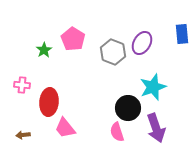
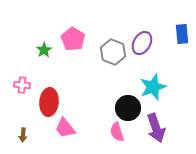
brown arrow: rotated 80 degrees counterclockwise
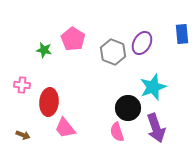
green star: rotated 28 degrees counterclockwise
brown arrow: rotated 72 degrees counterclockwise
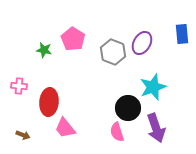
pink cross: moved 3 px left, 1 px down
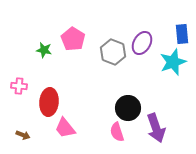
cyan star: moved 20 px right, 25 px up
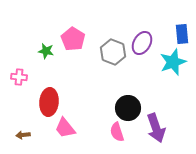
green star: moved 2 px right, 1 px down
pink cross: moved 9 px up
brown arrow: rotated 152 degrees clockwise
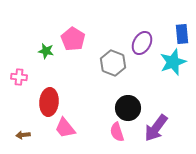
gray hexagon: moved 11 px down
purple arrow: rotated 56 degrees clockwise
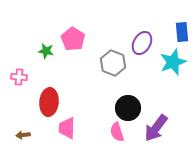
blue rectangle: moved 2 px up
pink trapezoid: moved 2 px right; rotated 40 degrees clockwise
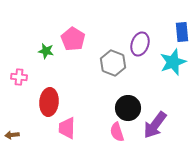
purple ellipse: moved 2 px left, 1 px down; rotated 10 degrees counterclockwise
purple arrow: moved 1 px left, 3 px up
brown arrow: moved 11 px left
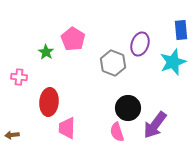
blue rectangle: moved 1 px left, 2 px up
green star: moved 1 px down; rotated 21 degrees clockwise
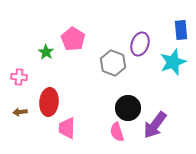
brown arrow: moved 8 px right, 23 px up
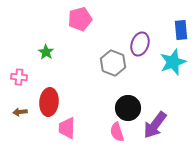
pink pentagon: moved 7 px right, 20 px up; rotated 25 degrees clockwise
